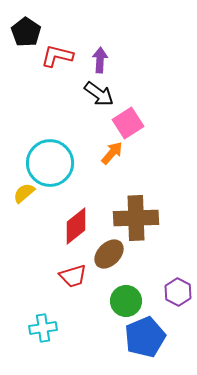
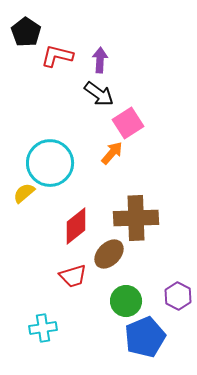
purple hexagon: moved 4 px down
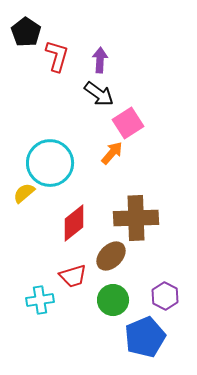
red L-shape: rotated 92 degrees clockwise
red diamond: moved 2 px left, 3 px up
brown ellipse: moved 2 px right, 2 px down
purple hexagon: moved 13 px left
green circle: moved 13 px left, 1 px up
cyan cross: moved 3 px left, 28 px up
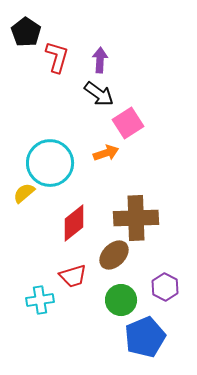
red L-shape: moved 1 px down
orange arrow: moved 6 px left; rotated 30 degrees clockwise
brown ellipse: moved 3 px right, 1 px up
purple hexagon: moved 9 px up
green circle: moved 8 px right
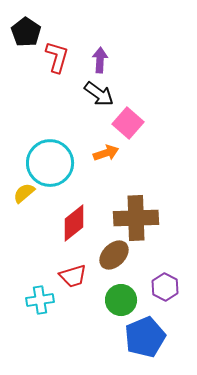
pink square: rotated 16 degrees counterclockwise
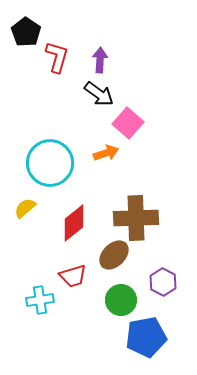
yellow semicircle: moved 1 px right, 15 px down
purple hexagon: moved 2 px left, 5 px up
blue pentagon: moved 1 px right; rotated 12 degrees clockwise
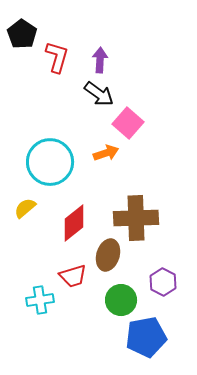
black pentagon: moved 4 px left, 2 px down
cyan circle: moved 1 px up
brown ellipse: moved 6 px left; rotated 28 degrees counterclockwise
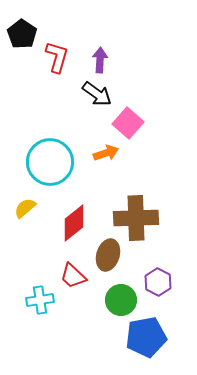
black arrow: moved 2 px left
red trapezoid: rotated 60 degrees clockwise
purple hexagon: moved 5 px left
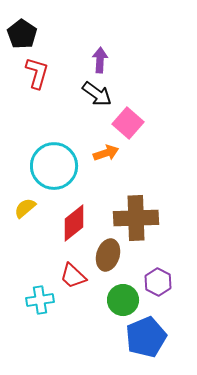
red L-shape: moved 20 px left, 16 px down
cyan circle: moved 4 px right, 4 px down
green circle: moved 2 px right
blue pentagon: rotated 12 degrees counterclockwise
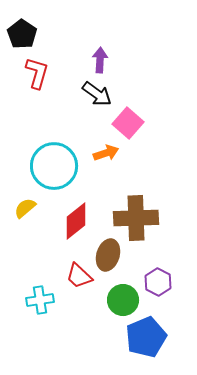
red diamond: moved 2 px right, 2 px up
red trapezoid: moved 6 px right
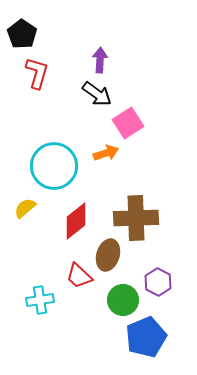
pink square: rotated 16 degrees clockwise
